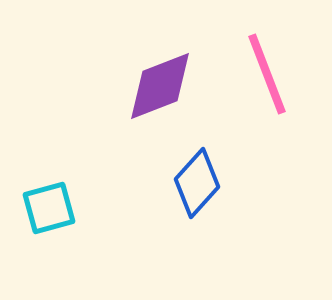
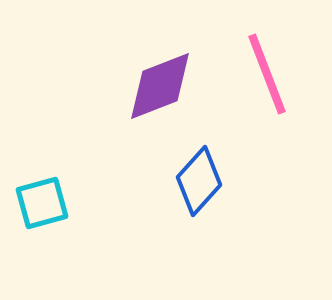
blue diamond: moved 2 px right, 2 px up
cyan square: moved 7 px left, 5 px up
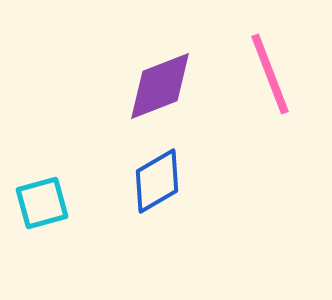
pink line: moved 3 px right
blue diamond: moved 42 px left; rotated 18 degrees clockwise
